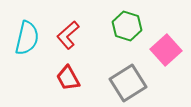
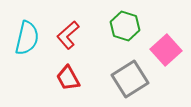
green hexagon: moved 2 px left
gray square: moved 2 px right, 4 px up
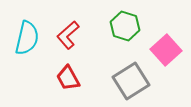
gray square: moved 1 px right, 2 px down
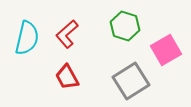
red L-shape: moved 1 px left, 1 px up
pink square: rotated 12 degrees clockwise
red trapezoid: moved 1 px left, 1 px up
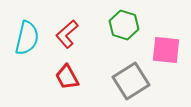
green hexagon: moved 1 px left, 1 px up
pink square: rotated 36 degrees clockwise
